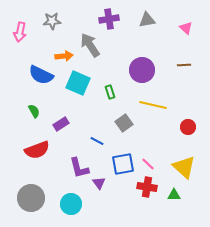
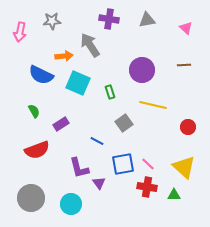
purple cross: rotated 18 degrees clockwise
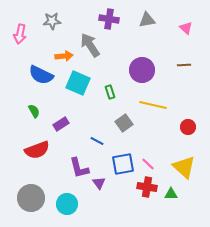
pink arrow: moved 2 px down
green triangle: moved 3 px left, 1 px up
cyan circle: moved 4 px left
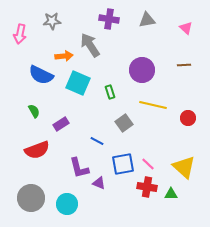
red circle: moved 9 px up
purple triangle: rotated 32 degrees counterclockwise
